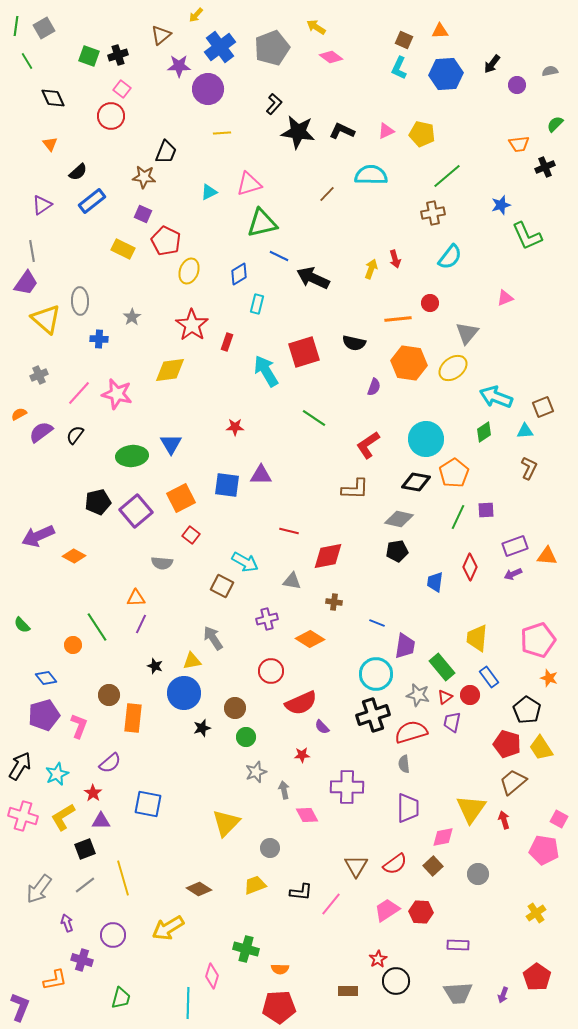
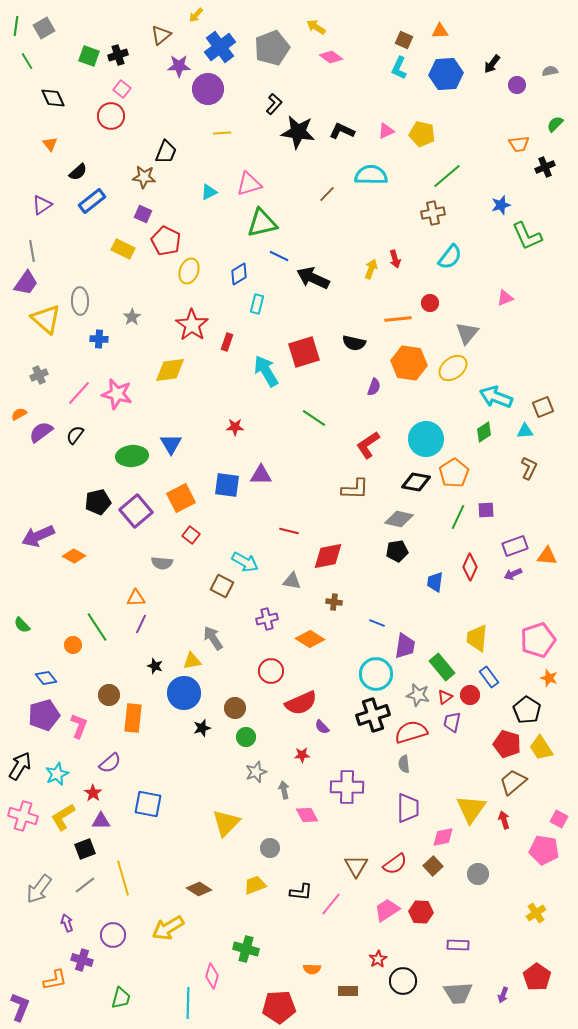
orange semicircle at (280, 969): moved 32 px right
black circle at (396, 981): moved 7 px right
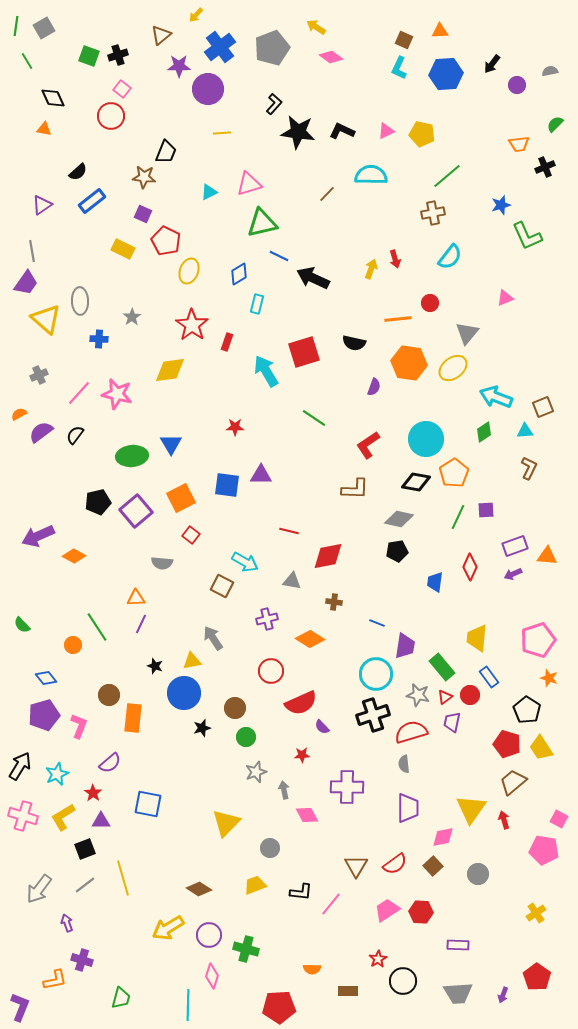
orange triangle at (50, 144): moved 6 px left, 15 px up; rotated 42 degrees counterclockwise
purple circle at (113, 935): moved 96 px right
cyan line at (188, 1003): moved 2 px down
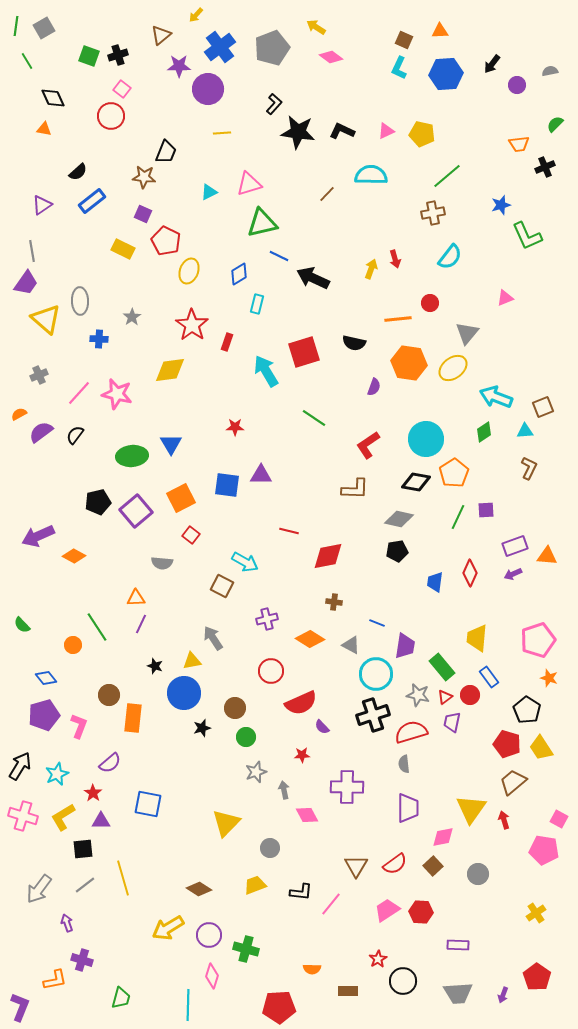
red diamond at (470, 567): moved 6 px down
gray triangle at (292, 581): moved 59 px right, 64 px down; rotated 18 degrees clockwise
black square at (85, 849): moved 2 px left; rotated 15 degrees clockwise
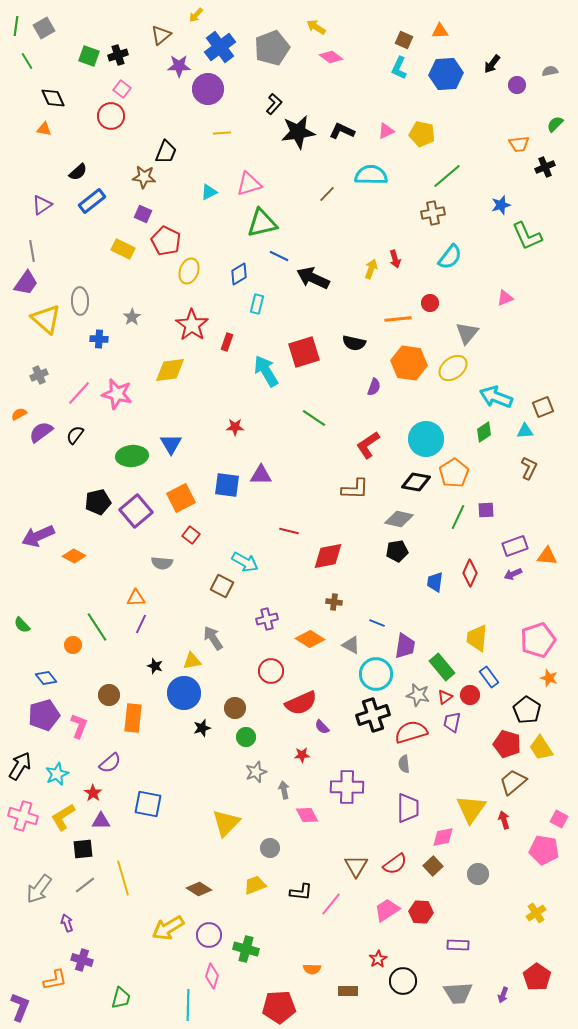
black star at (298, 132): rotated 16 degrees counterclockwise
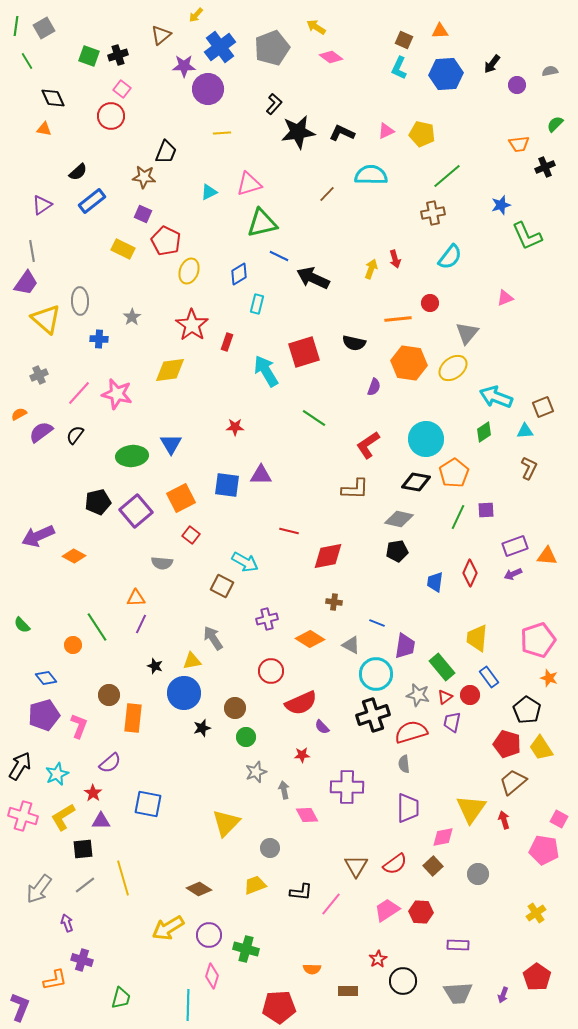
purple star at (179, 66): moved 5 px right
black L-shape at (342, 131): moved 2 px down
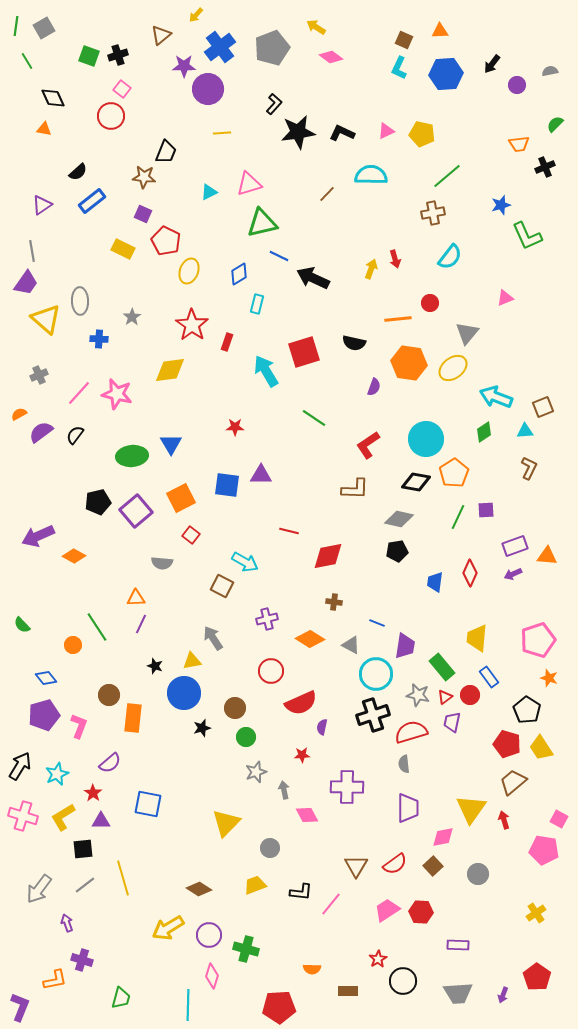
purple semicircle at (322, 727): rotated 56 degrees clockwise
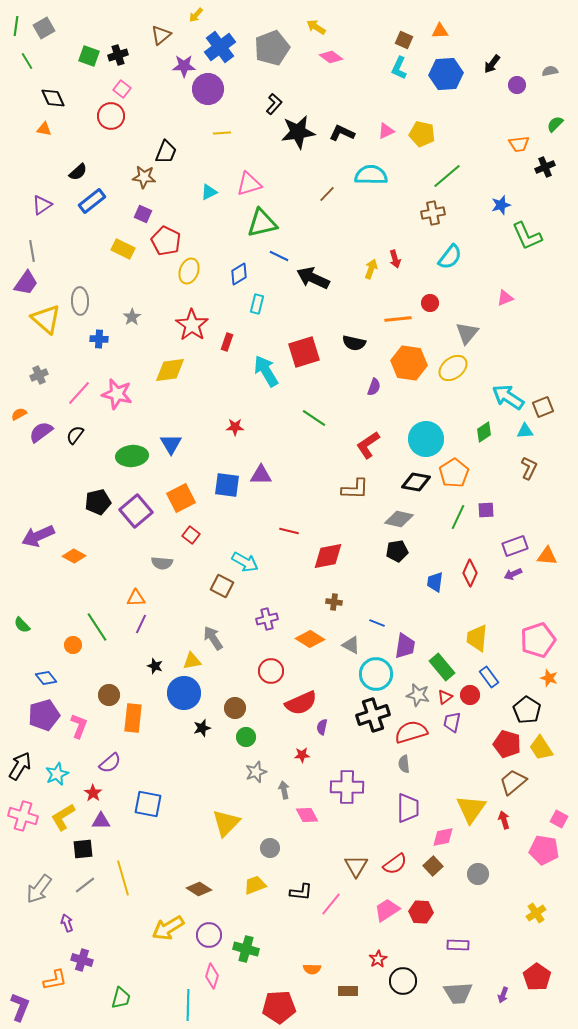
cyan arrow at (496, 397): moved 12 px right; rotated 12 degrees clockwise
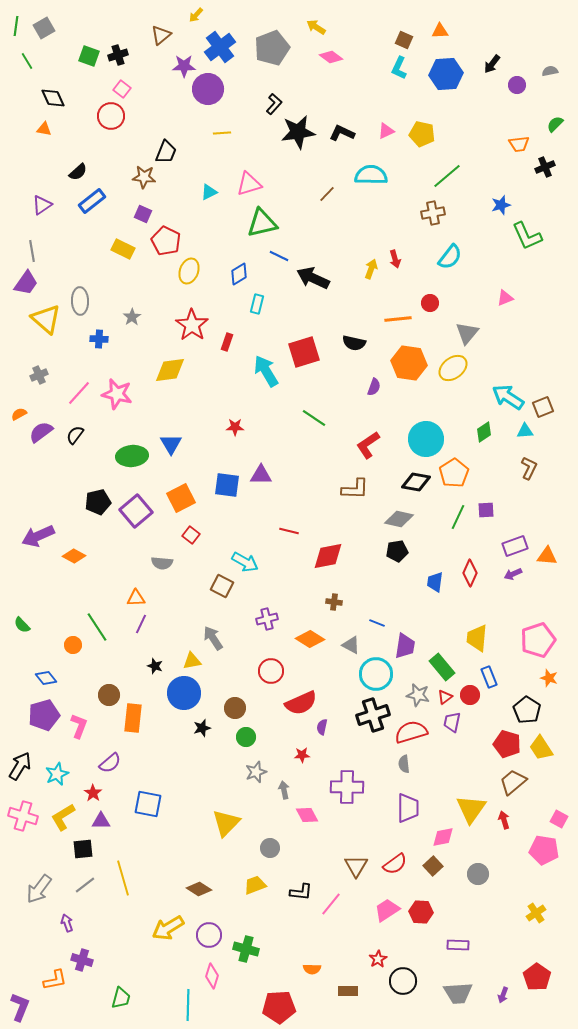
blue rectangle at (489, 677): rotated 15 degrees clockwise
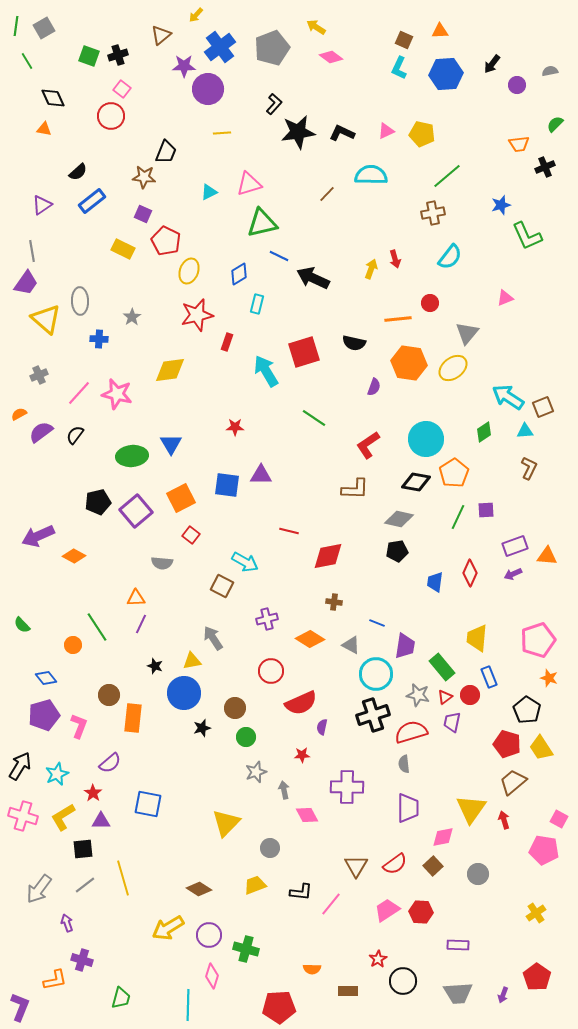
red star at (192, 325): moved 5 px right, 10 px up; rotated 24 degrees clockwise
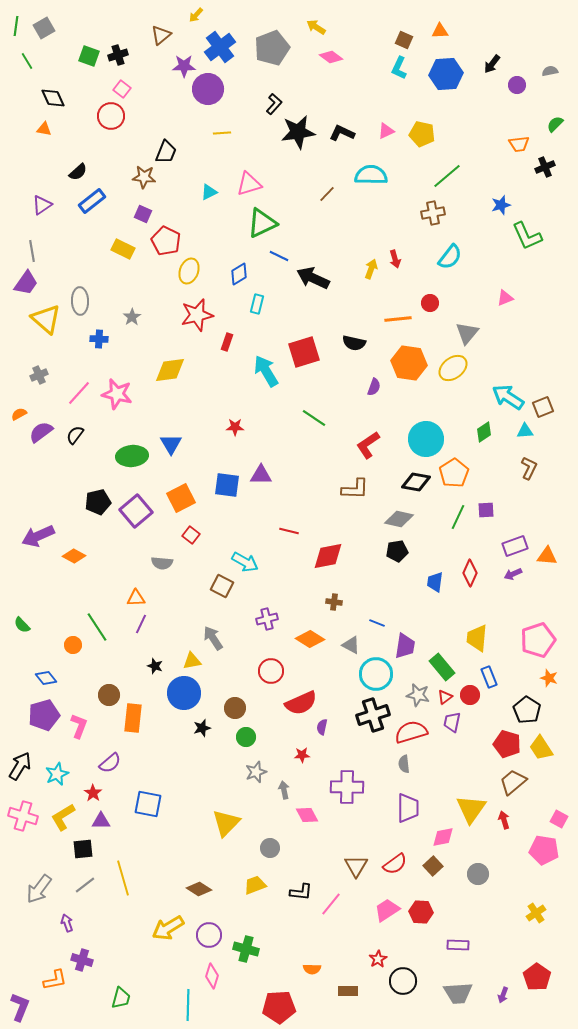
green triangle at (262, 223): rotated 12 degrees counterclockwise
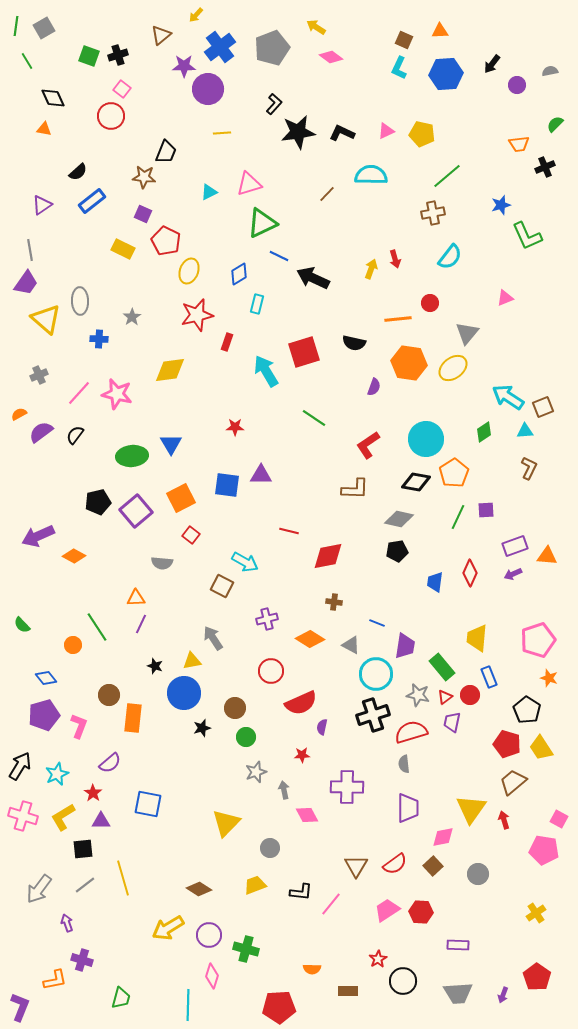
gray line at (32, 251): moved 2 px left, 1 px up
